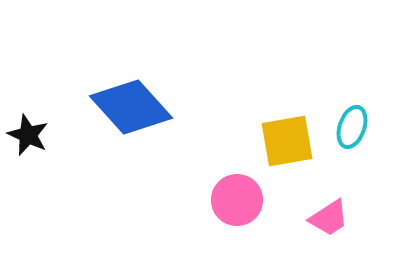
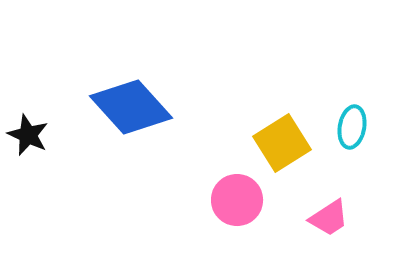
cyan ellipse: rotated 9 degrees counterclockwise
yellow square: moved 5 px left, 2 px down; rotated 22 degrees counterclockwise
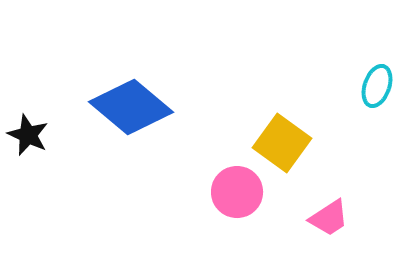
blue diamond: rotated 8 degrees counterclockwise
cyan ellipse: moved 25 px right, 41 px up; rotated 9 degrees clockwise
yellow square: rotated 22 degrees counterclockwise
pink circle: moved 8 px up
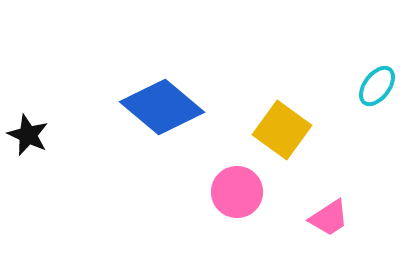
cyan ellipse: rotated 18 degrees clockwise
blue diamond: moved 31 px right
yellow square: moved 13 px up
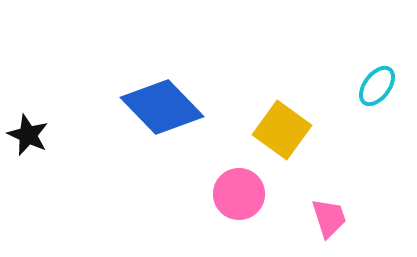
blue diamond: rotated 6 degrees clockwise
pink circle: moved 2 px right, 2 px down
pink trapezoid: rotated 75 degrees counterclockwise
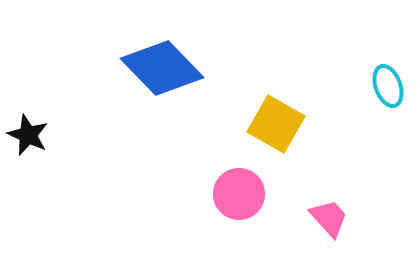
cyan ellipse: moved 11 px right; rotated 57 degrees counterclockwise
blue diamond: moved 39 px up
yellow square: moved 6 px left, 6 px up; rotated 6 degrees counterclockwise
pink trapezoid: rotated 24 degrees counterclockwise
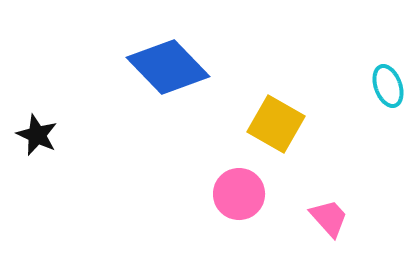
blue diamond: moved 6 px right, 1 px up
black star: moved 9 px right
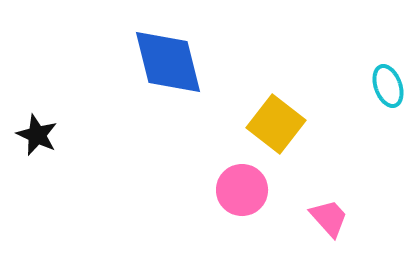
blue diamond: moved 5 px up; rotated 30 degrees clockwise
yellow square: rotated 8 degrees clockwise
pink circle: moved 3 px right, 4 px up
